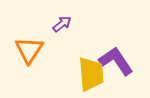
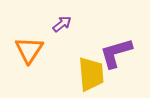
purple L-shape: moved 8 px up; rotated 72 degrees counterclockwise
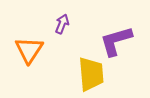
purple arrow: rotated 30 degrees counterclockwise
purple L-shape: moved 12 px up
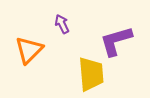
purple arrow: rotated 48 degrees counterclockwise
orange triangle: rotated 12 degrees clockwise
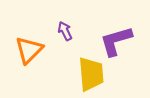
purple arrow: moved 3 px right, 7 px down
